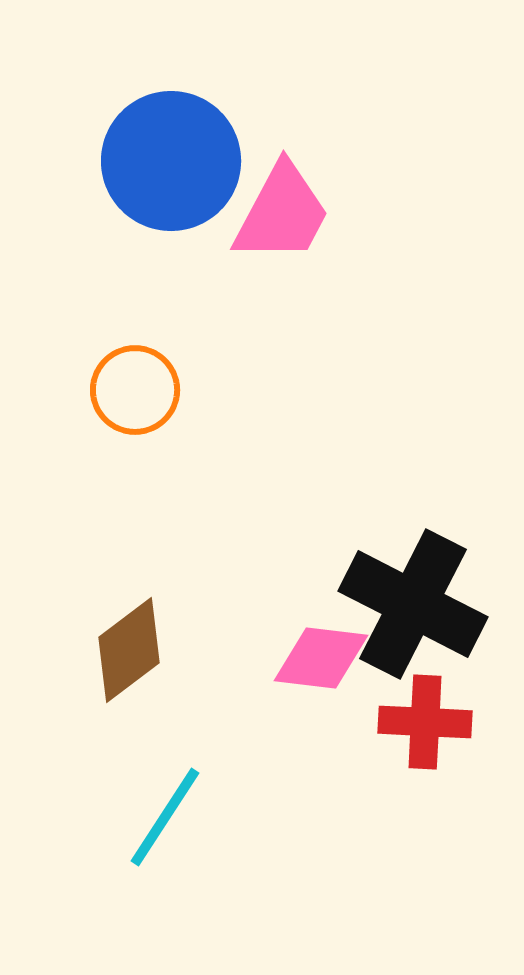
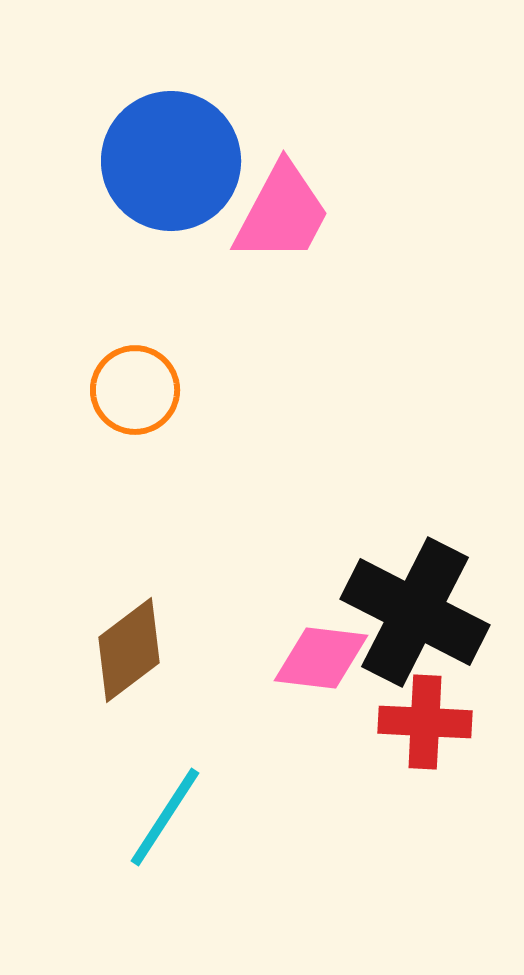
black cross: moved 2 px right, 8 px down
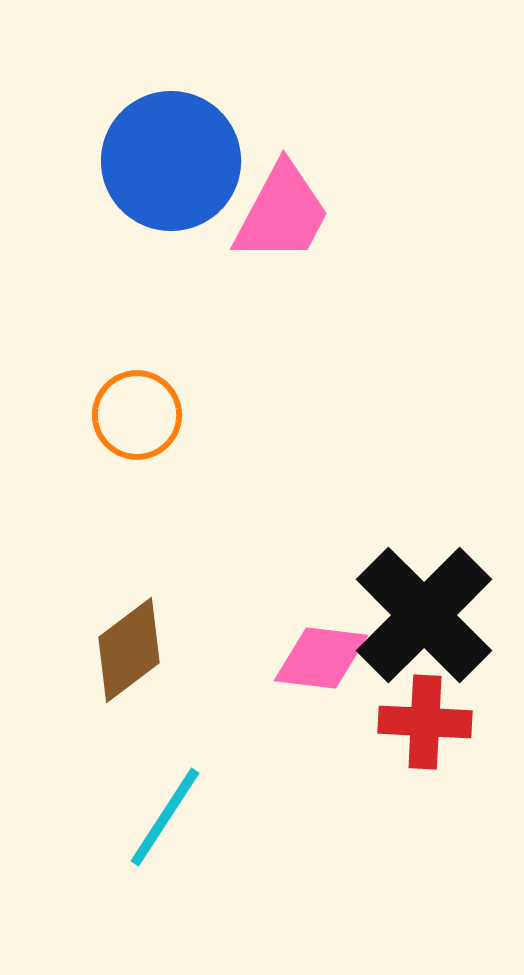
orange circle: moved 2 px right, 25 px down
black cross: moved 9 px right, 3 px down; rotated 18 degrees clockwise
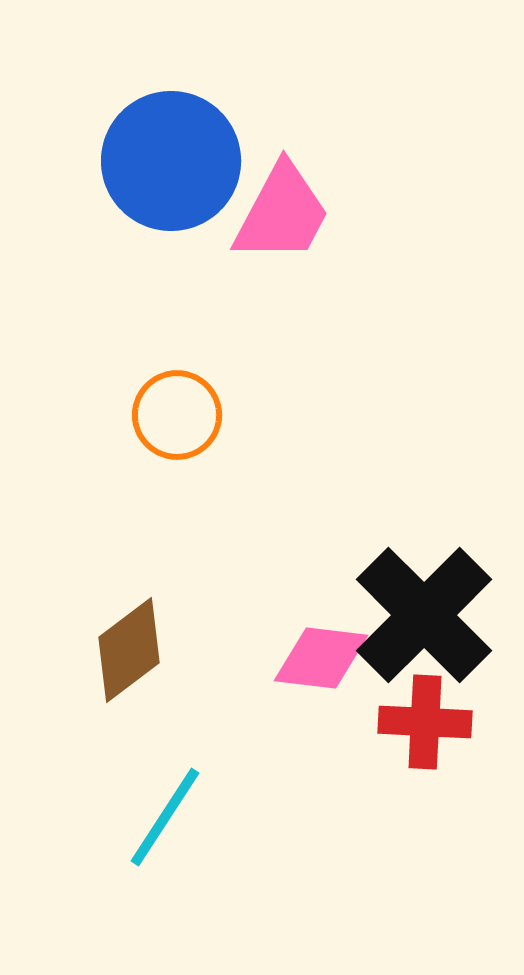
orange circle: moved 40 px right
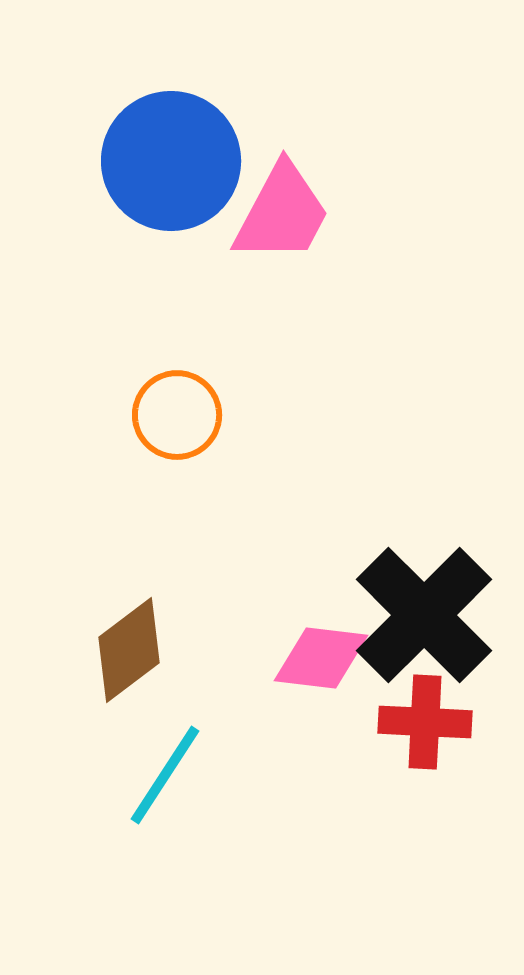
cyan line: moved 42 px up
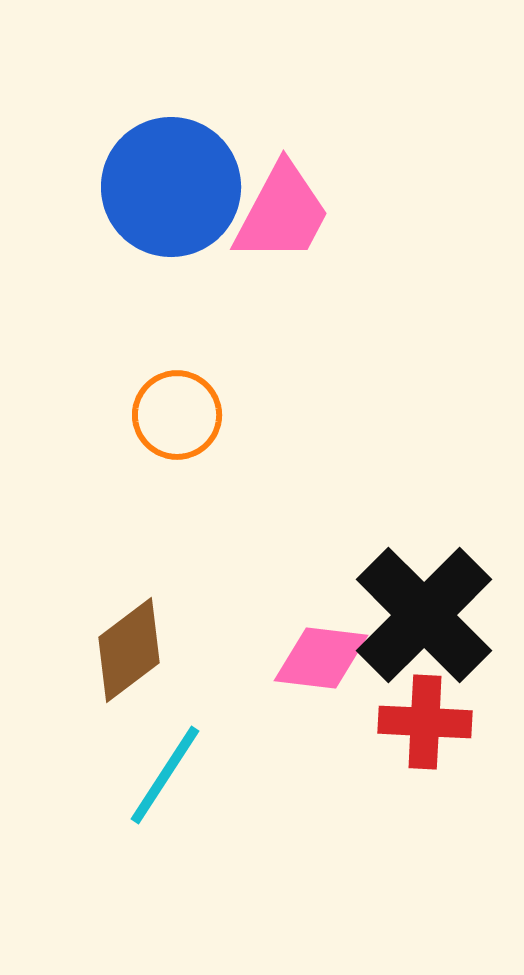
blue circle: moved 26 px down
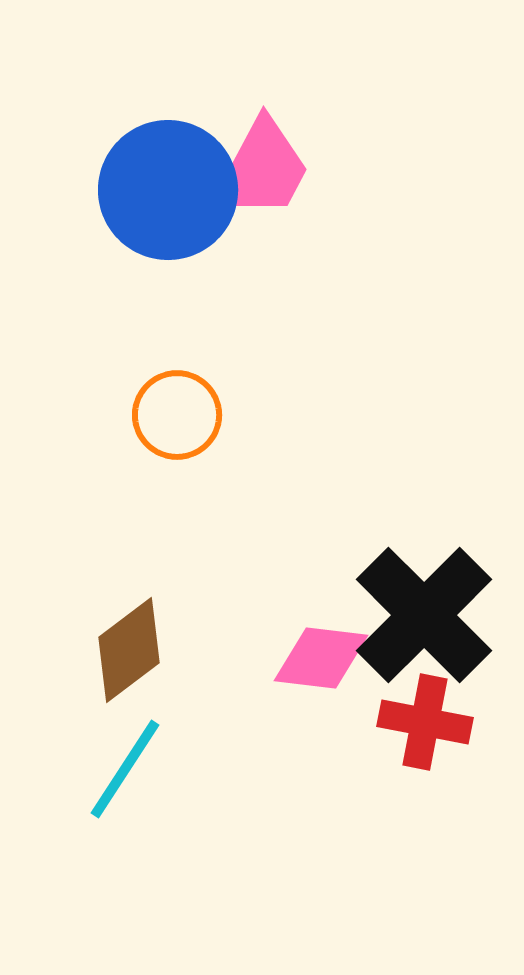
blue circle: moved 3 px left, 3 px down
pink trapezoid: moved 20 px left, 44 px up
red cross: rotated 8 degrees clockwise
cyan line: moved 40 px left, 6 px up
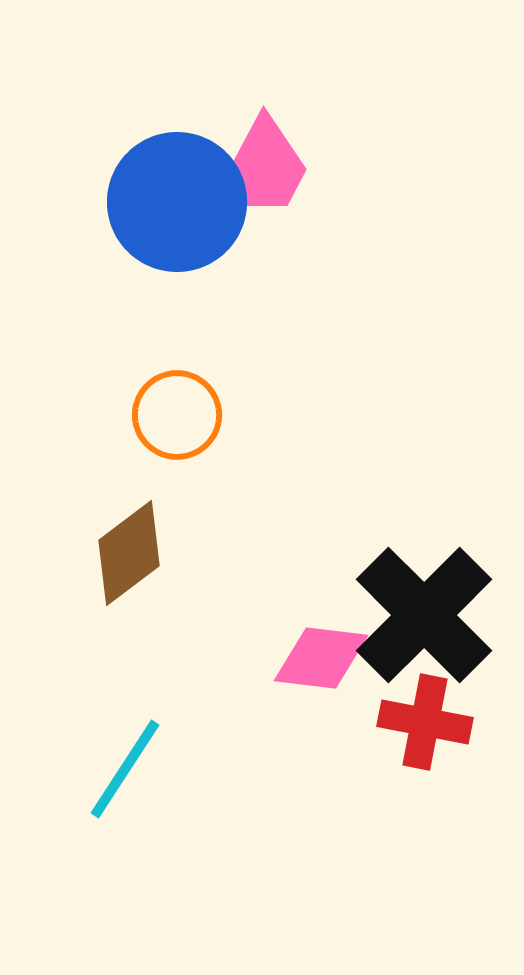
blue circle: moved 9 px right, 12 px down
brown diamond: moved 97 px up
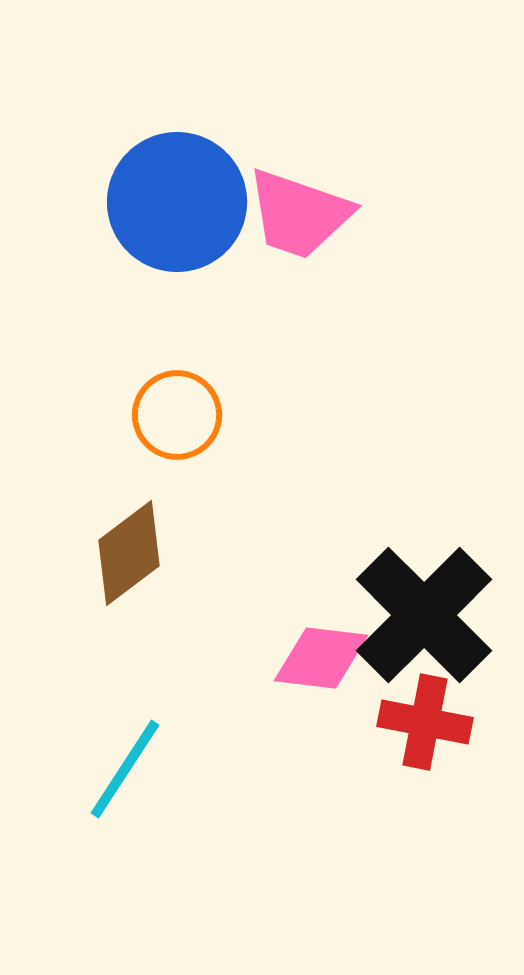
pink trapezoid: moved 37 px right, 45 px down; rotated 81 degrees clockwise
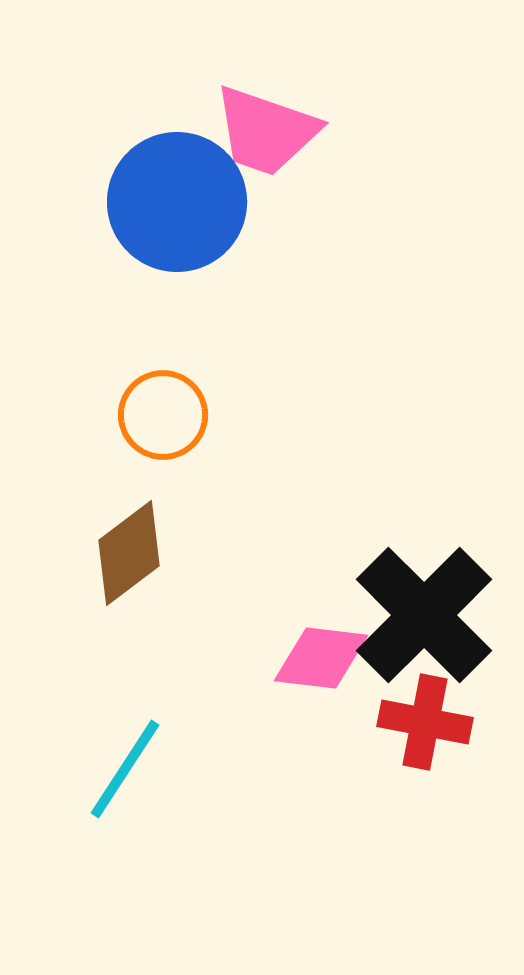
pink trapezoid: moved 33 px left, 83 px up
orange circle: moved 14 px left
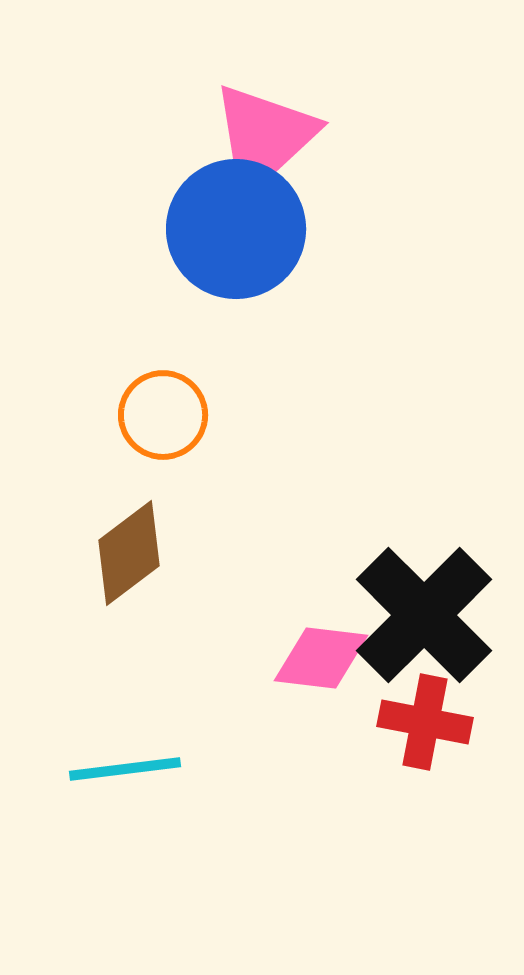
blue circle: moved 59 px right, 27 px down
cyan line: rotated 50 degrees clockwise
